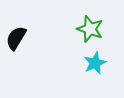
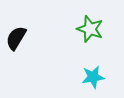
cyan star: moved 2 px left, 14 px down; rotated 15 degrees clockwise
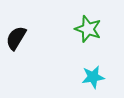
green star: moved 2 px left
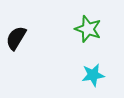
cyan star: moved 2 px up
